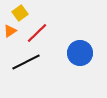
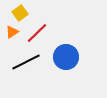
orange triangle: moved 2 px right, 1 px down
blue circle: moved 14 px left, 4 px down
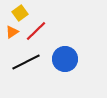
red line: moved 1 px left, 2 px up
blue circle: moved 1 px left, 2 px down
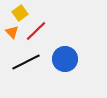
orange triangle: rotated 40 degrees counterclockwise
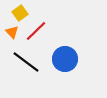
black line: rotated 64 degrees clockwise
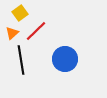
orange triangle: moved 1 px down; rotated 32 degrees clockwise
black line: moved 5 px left, 2 px up; rotated 44 degrees clockwise
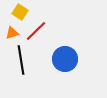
yellow square: moved 1 px up; rotated 21 degrees counterclockwise
orange triangle: rotated 24 degrees clockwise
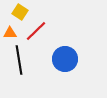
orange triangle: moved 2 px left; rotated 16 degrees clockwise
black line: moved 2 px left
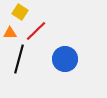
black line: moved 1 px up; rotated 24 degrees clockwise
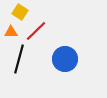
orange triangle: moved 1 px right, 1 px up
